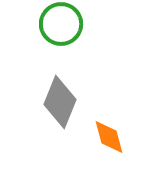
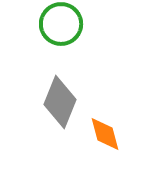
orange diamond: moved 4 px left, 3 px up
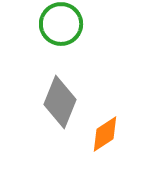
orange diamond: rotated 72 degrees clockwise
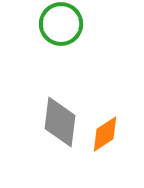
gray diamond: moved 20 px down; rotated 15 degrees counterclockwise
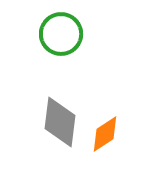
green circle: moved 10 px down
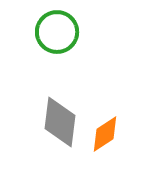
green circle: moved 4 px left, 2 px up
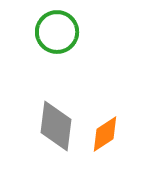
gray diamond: moved 4 px left, 4 px down
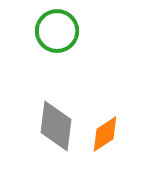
green circle: moved 1 px up
